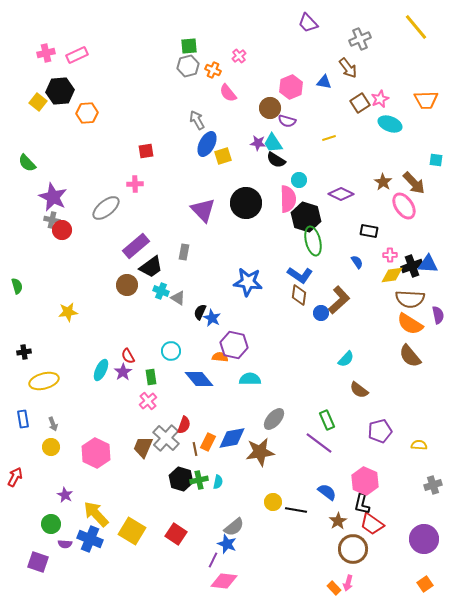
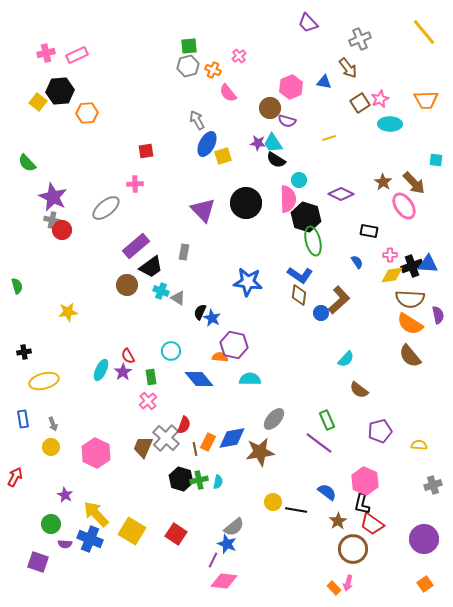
yellow line at (416, 27): moved 8 px right, 5 px down
cyan ellipse at (390, 124): rotated 20 degrees counterclockwise
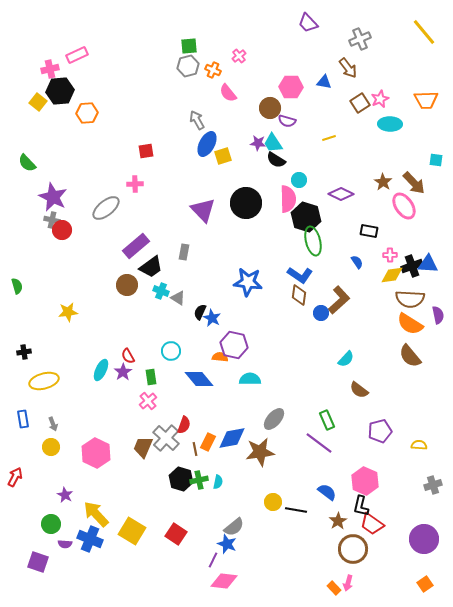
pink cross at (46, 53): moved 4 px right, 16 px down
pink hexagon at (291, 87): rotated 25 degrees clockwise
black L-shape at (362, 504): moved 1 px left, 2 px down
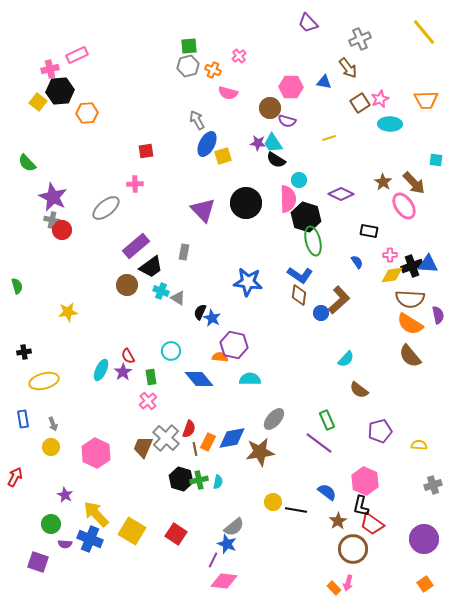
pink semicircle at (228, 93): rotated 36 degrees counterclockwise
red semicircle at (184, 425): moved 5 px right, 4 px down
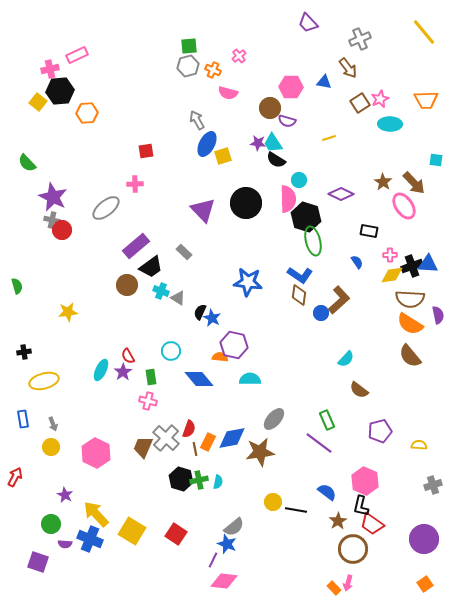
gray rectangle at (184, 252): rotated 56 degrees counterclockwise
pink cross at (148, 401): rotated 36 degrees counterclockwise
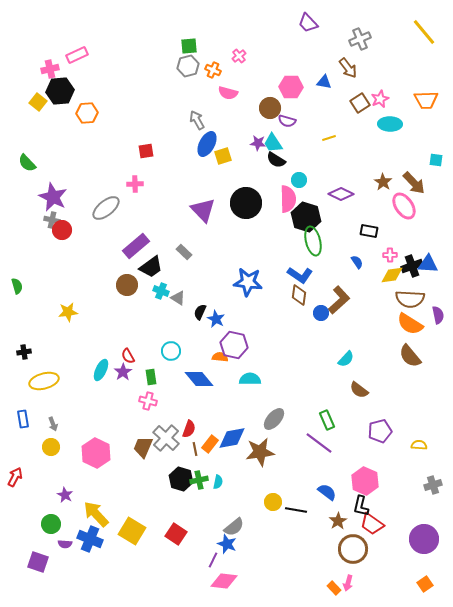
blue star at (212, 318): moved 4 px right, 1 px down
orange rectangle at (208, 442): moved 2 px right, 2 px down; rotated 12 degrees clockwise
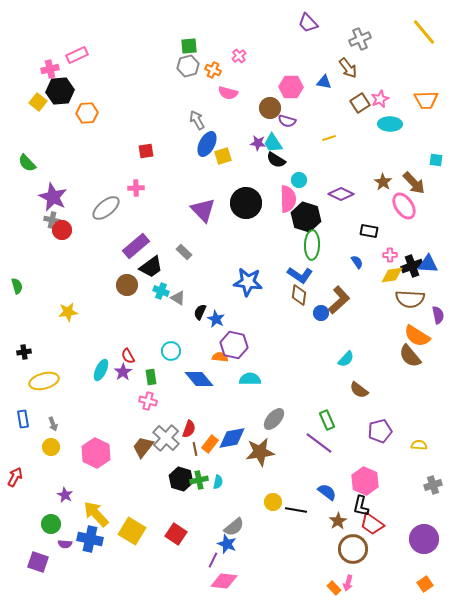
pink cross at (135, 184): moved 1 px right, 4 px down
green ellipse at (313, 241): moved 1 px left, 4 px down; rotated 16 degrees clockwise
orange semicircle at (410, 324): moved 7 px right, 12 px down
brown trapezoid at (143, 447): rotated 15 degrees clockwise
blue cross at (90, 539): rotated 10 degrees counterclockwise
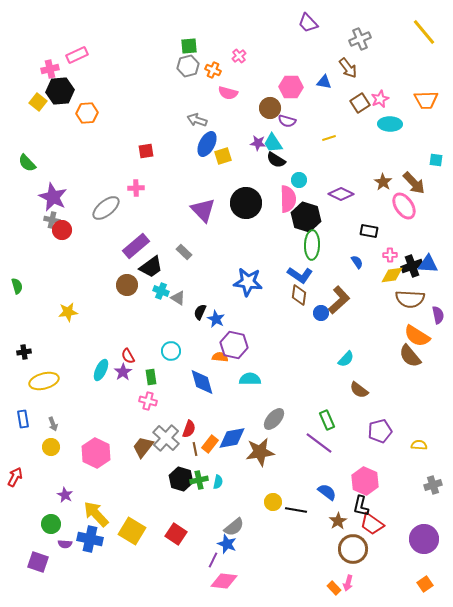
gray arrow at (197, 120): rotated 42 degrees counterclockwise
blue diamond at (199, 379): moved 3 px right, 3 px down; rotated 24 degrees clockwise
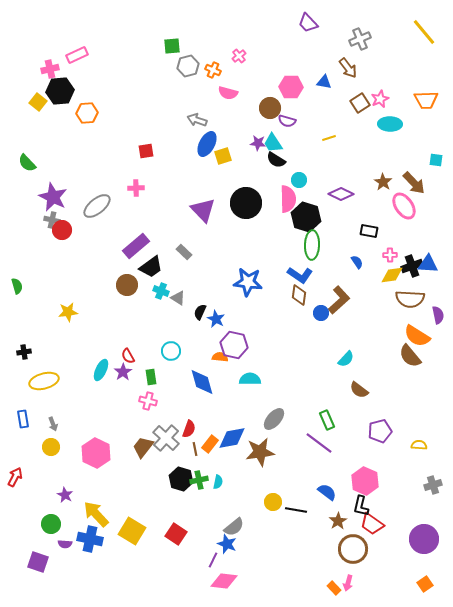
green square at (189, 46): moved 17 px left
gray ellipse at (106, 208): moved 9 px left, 2 px up
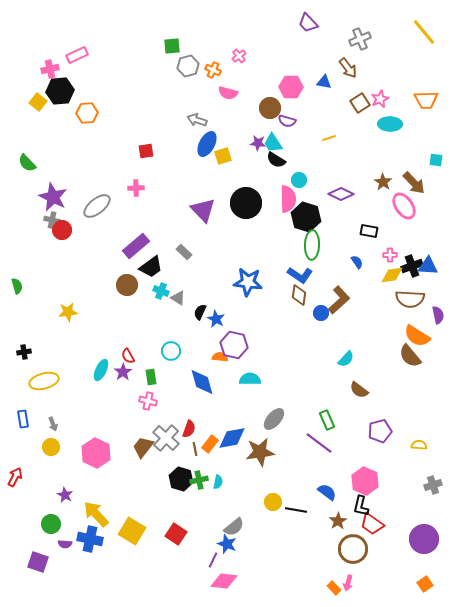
blue triangle at (428, 264): moved 2 px down
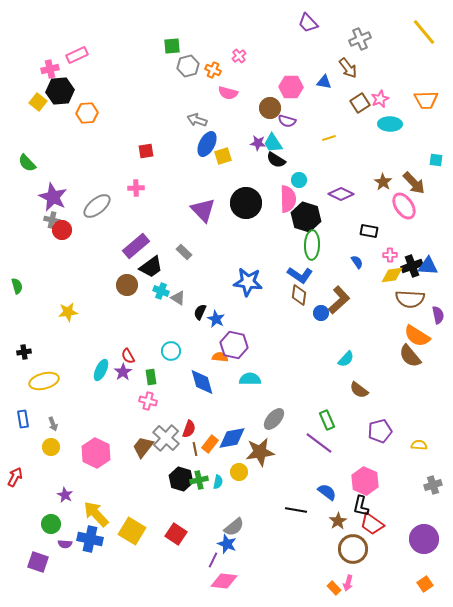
yellow circle at (273, 502): moved 34 px left, 30 px up
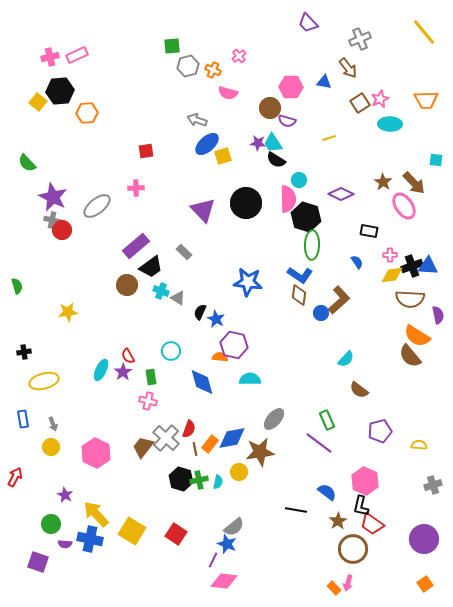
pink cross at (50, 69): moved 12 px up
blue ellipse at (207, 144): rotated 20 degrees clockwise
